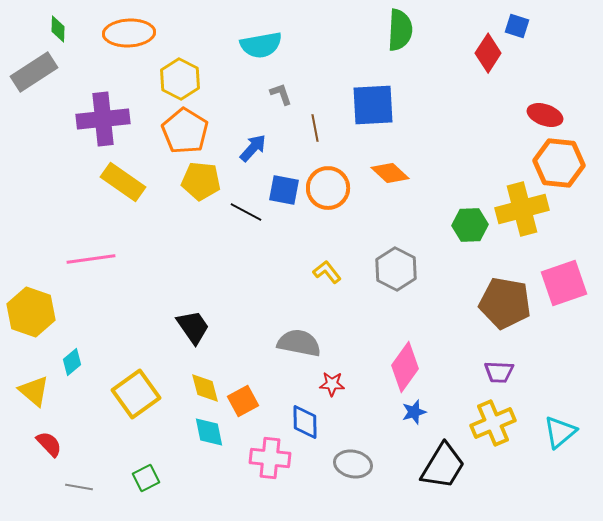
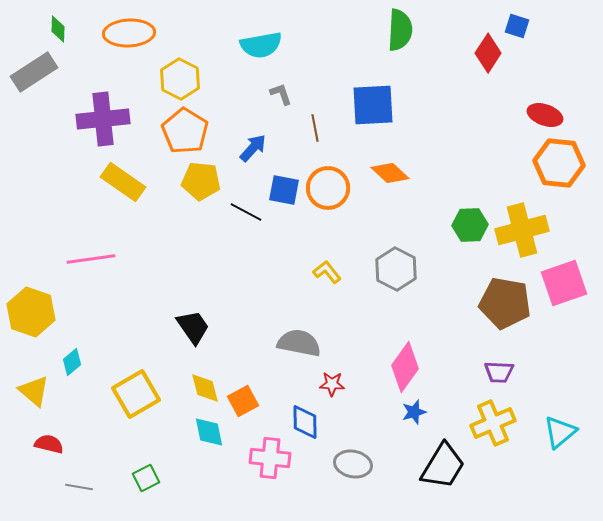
yellow cross at (522, 209): moved 21 px down
yellow square at (136, 394): rotated 6 degrees clockwise
red semicircle at (49, 444): rotated 32 degrees counterclockwise
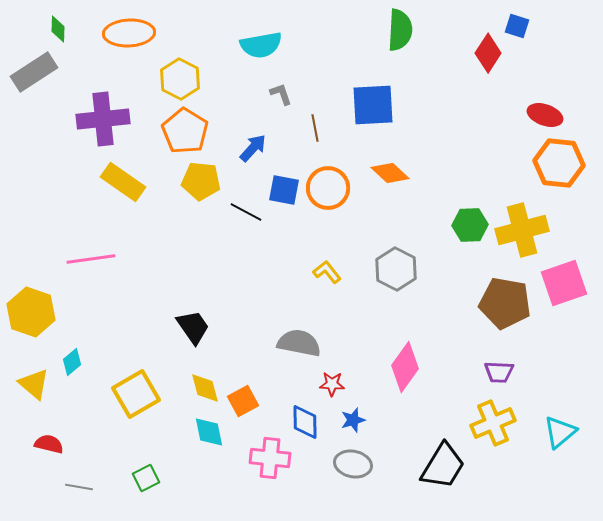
yellow triangle at (34, 391): moved 7 px up
blue star at (414, 412): moved 61 px left, 8 px down
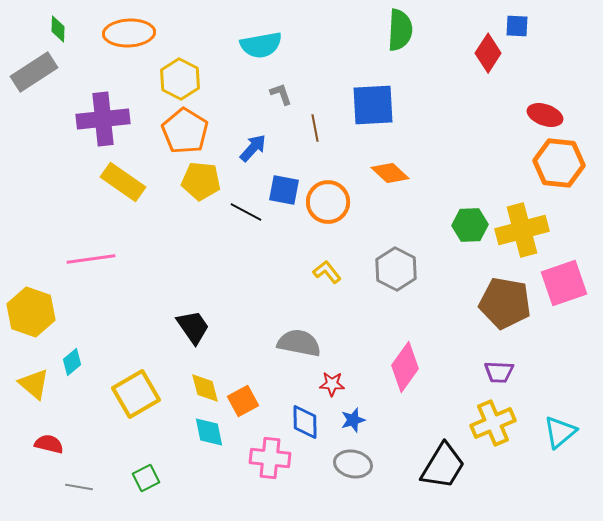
blue square at (517, 26): rotated 15 degrees counterclockwise
orange circle at (328, 188): moved 14 px down
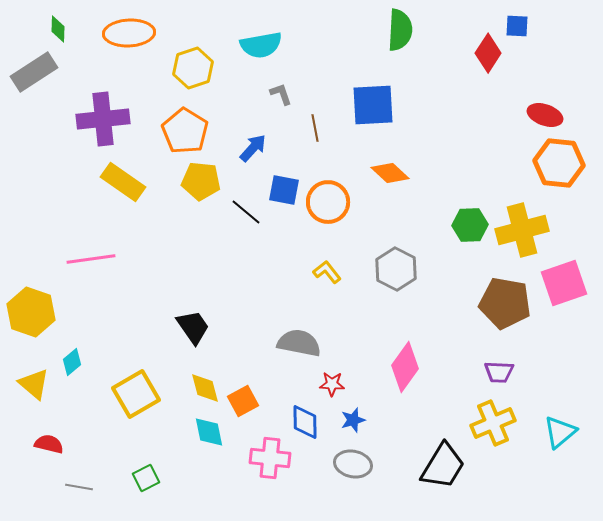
yellow hexagon at (180, 79): moved 13 px right, 11 px up; rotated 15 degrees clockwise
black line at (246, 212): rotated 12 degrees clockwise
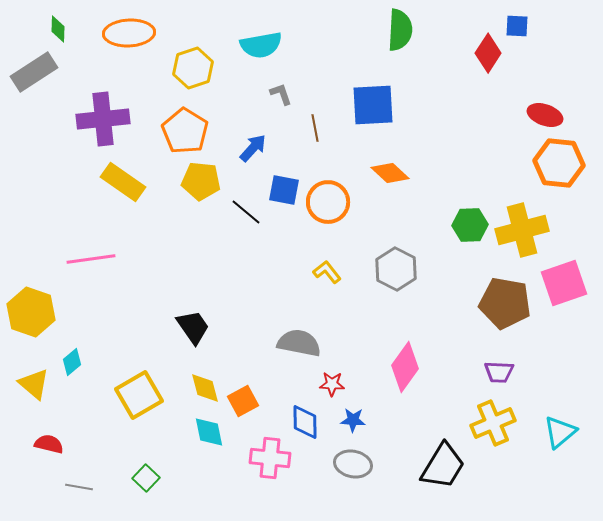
yellow square at (136, 394): moved 3 px right, 1 px down
blue star at (353, 420): rotated 20 degrees clockwise
green square at (146, 478): rotated 20 degrees counterclockwise
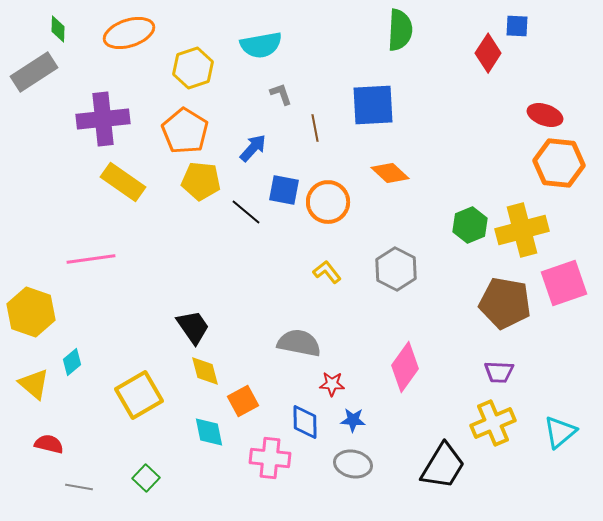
orange ellipse at (129, 33): rotated 15 degrees counterclockwise
green hexagon at (470, 225): rotated 20 degrees counterclockwise
yellow diamond at (205, 388): moved 17 px up
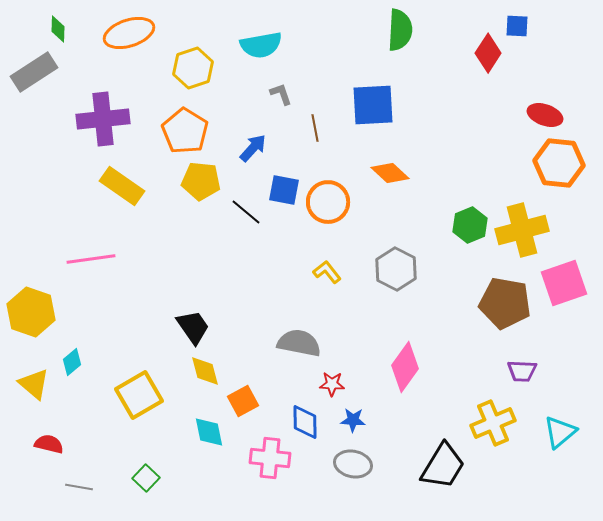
yellow rectangle at (123, 182): moved 1 px left, 4 px down
purple trapezoid at (499, 372): moved 23 px right, 1 px up
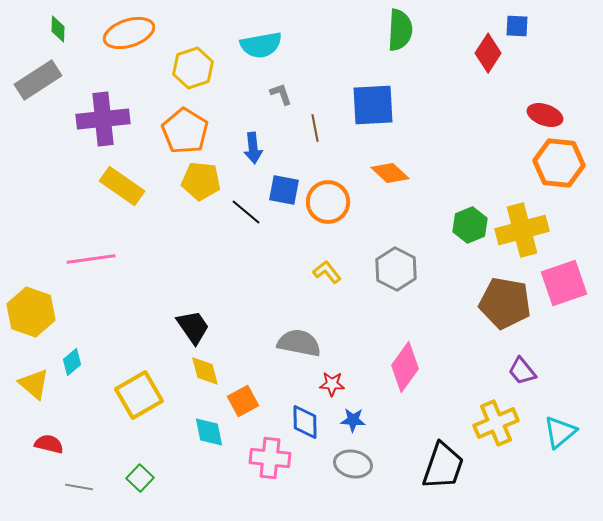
gray rectangle at (34, 72): moved 4 px right, 8 px down
blue arrow at (253, 148): rotated 132 degrees clockwise
purple trapezoid at (522, 371): rotated 48 degrees clockwise
yellow cross at (493, 423): moved 3 px right
black trapezoid at (443, 466): rotated 12 degrees counterclockwise
green square at (146, 478): moved 6 px left
